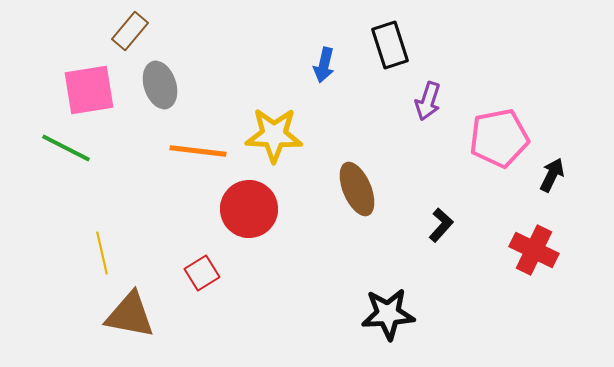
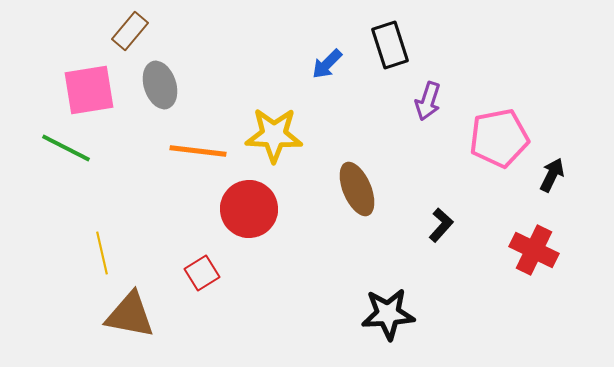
blue arrow: moved 3 px right, 1 px up; rotated 32 degrees clockwise
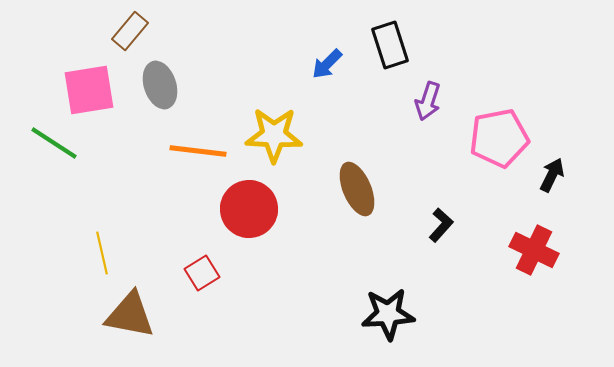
green line: moved 12 px left, 5 px up; rotated 6 degrees clockwise
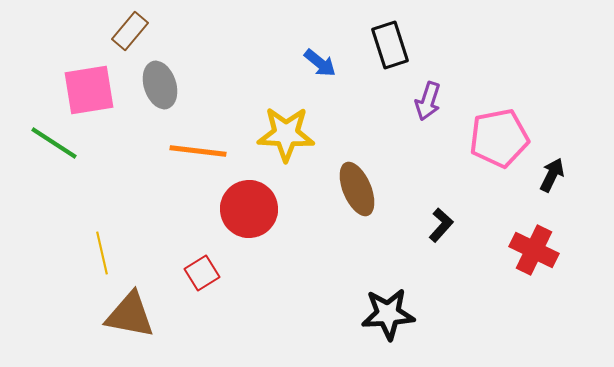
blue arrow: moved 7 px left, 1 px up; rotated 96 degrees counterclockwise
yellow star: moved 12 px right, 1 px up
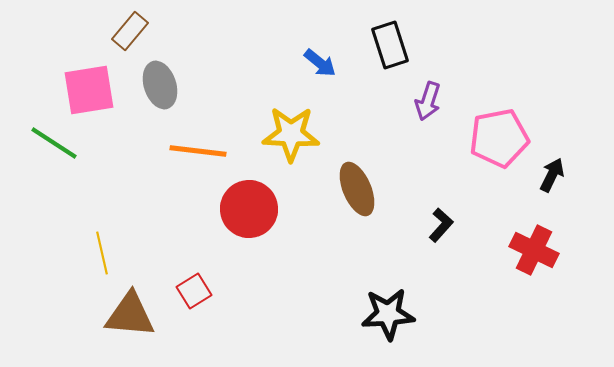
yellow star: moved 5 px right
red square: moved 8 px left, 18 px down
brown triangle: rotated 6 degrees counterclockwise
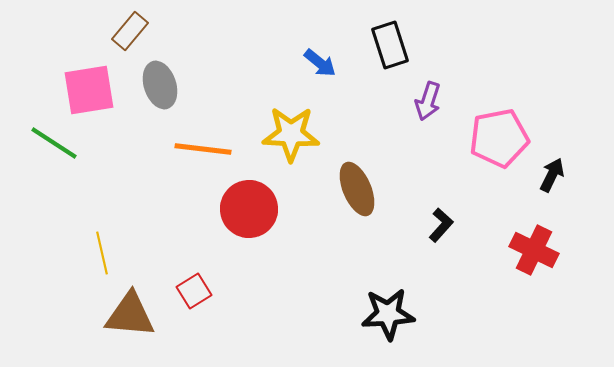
orange line: moved 5 px right, 2 px up
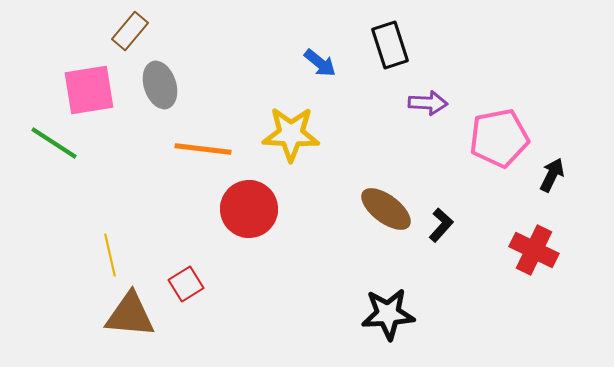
purple arrow: moved 2 px down; rotated 105 degrees counterclockwise
brown ellipse: moved 29 px right, 20 px down; rotated 30 degrees counterclockwise
yellow line: moved 8 px right, 2 px down
red square: moved 8 px left, 7 px up
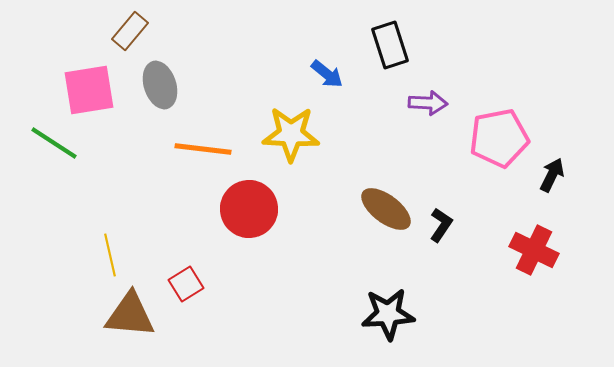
blue arrow: moved 7 px right, 11 px down
black L-shape: rotated 8 degrees counterclockwise
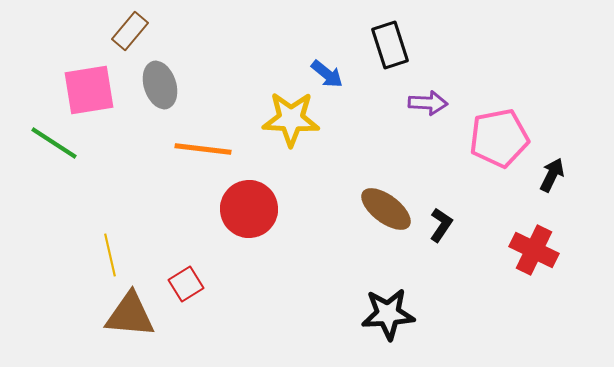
yellow star: moved 15 px up
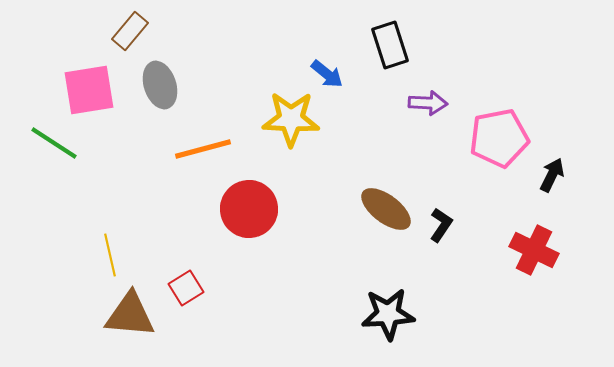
orange line: rotated 22 degrees counterclockwise
red square: moved 4 px down
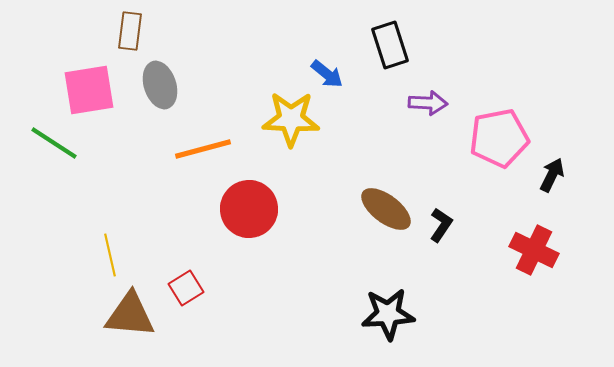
brown rectangle: rotated 33 degrees counterclockwise
